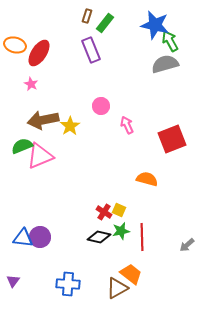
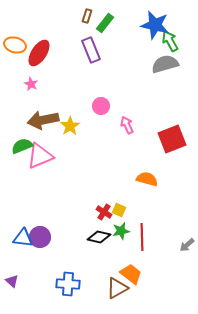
purple triangle: moved 1 px left; rotated 24 degrees counterclockwise
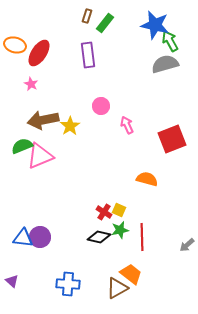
purple rectangle: moved 3 px left, 5 px down; rotated 15 degrees clockwise
green star: moved 1 px left, 1 px up
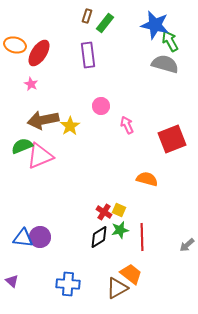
gray semicircle: rotated 32 degrees clockwise
black diamond: rotated 45 degrees counterclockwise
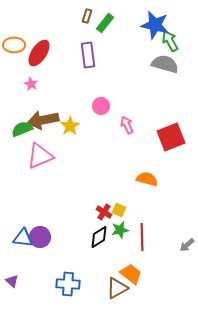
orange ellipse: moved 1 px left; rotated 15 degrees counterclockwise
red square: moved 1 px left, 2 px up
green semicircle: moved 17 px up
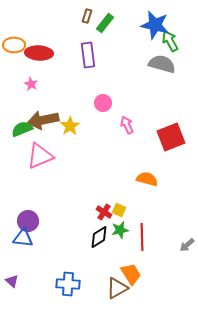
red ellipse: rotated 60 degrees clockwise
gray semicircle: moved 3 px left
pink circle: moved 2 px right, 3 px up
purple circle: moved 12 px left, 16 px up
orange trapezoid: rotated 20 degrees clockwise
